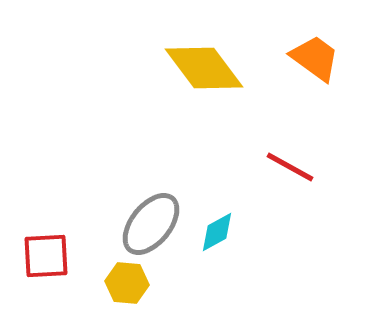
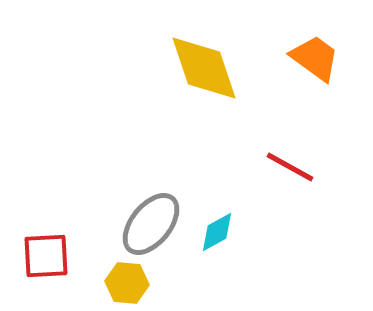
yellow diamond: rotated 18 degrees clockwise
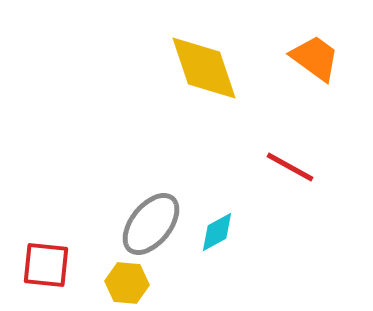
red square: moved 9 px down; rotated 9 degrees clockwise
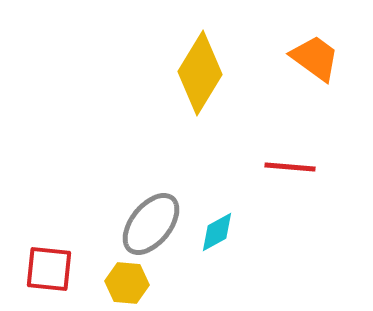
yellow diamond: moved 4 px left, 5 px down; rotated 50 degrees clockwise
red line: rotated 24 degrees counterclockwise
red square: moved 3 px right, 4 px down
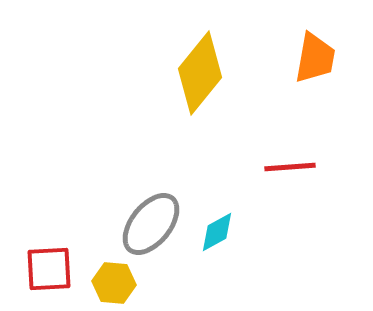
orange trapezoid: rotated 64 degrees clockwise
yellow diamond: rotated 8 degrees clockwise
red line: rotated 9 degrees counterclockwise
red square: rotated 9 degrees counterclockwise
yellow hexagon: moved 13 px left
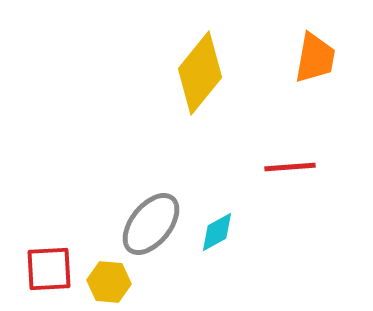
yellow hexagon: moved 5 px left, 1 px up
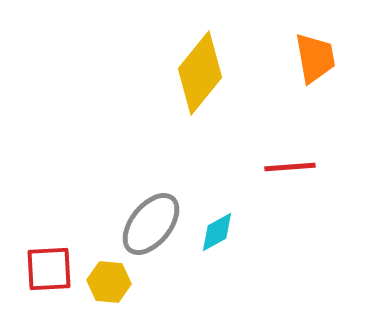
orange trapezoid: rotated 20 degrees counterclockwise
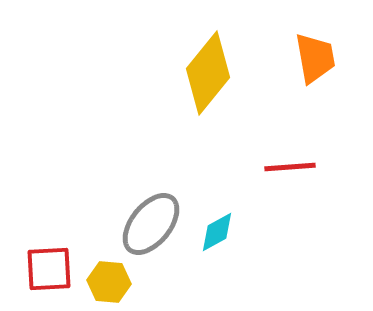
yellow diamond: moved 8 px right
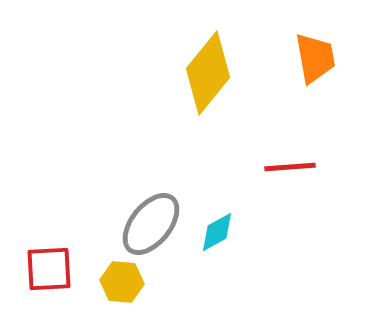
yellow hexagon: moved 13 px right
